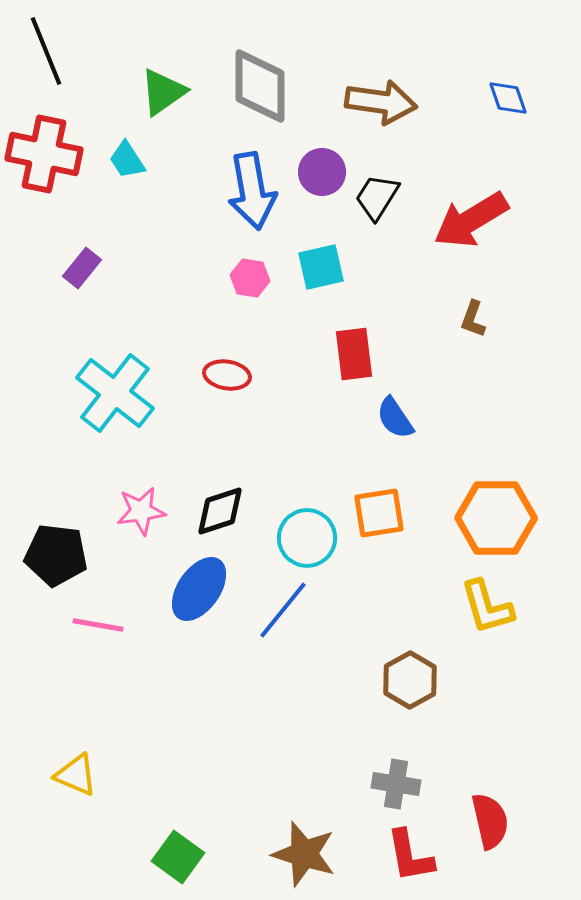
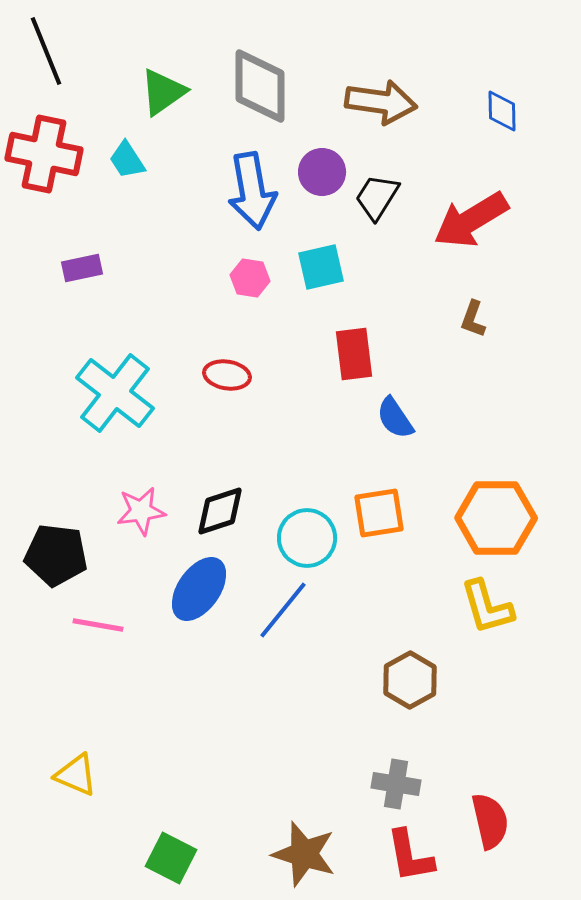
blue diamond: moved 6 px left, 13 px down; rotated 18 degrees clockwise
purple rectangle: rotated 39 degrees clockwise
green square: moved 7 px left, 1 px down; rotated 9 degrees counterclockwise
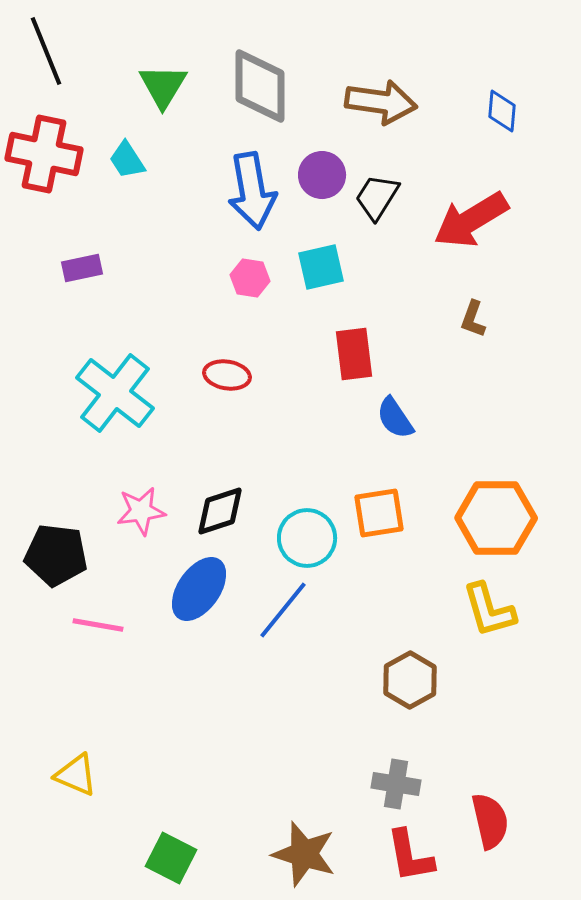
green triangle: moved 6 px up; rotated 24 degrees counterclockwise
blue diamond: rotated 6 degrees clockwise
purple circle: moved 3 px down
yellow L-shape: moved 2 px right, 3 px down
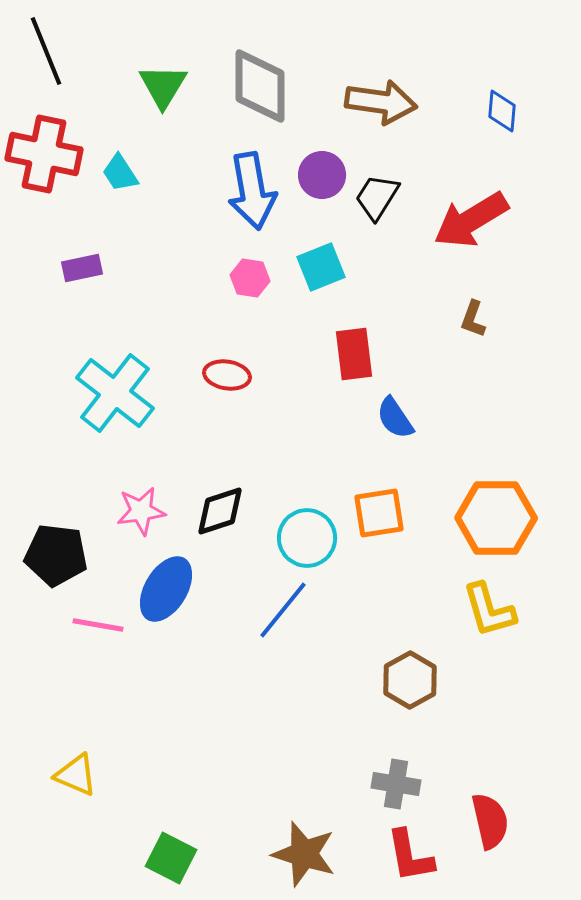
cyan trapezoid: moved 7 px left, 13 px down
cyan square: rotated 9 degrees counterclockwise
blue ellipse: moved 33 px left; rotated 4 degrees counterclockwise
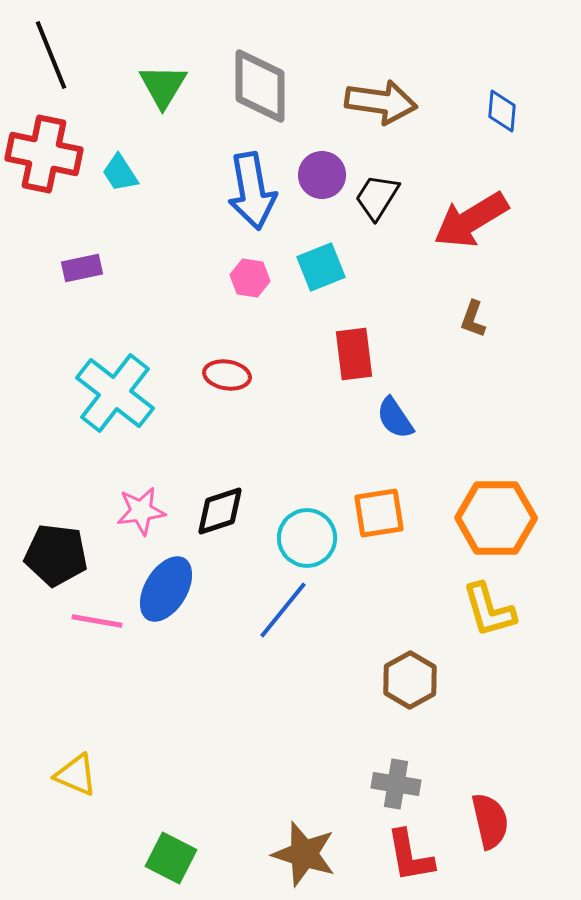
black line: moved 5 px right, 4 px down
pink line: moved 1 px left, 4 px up
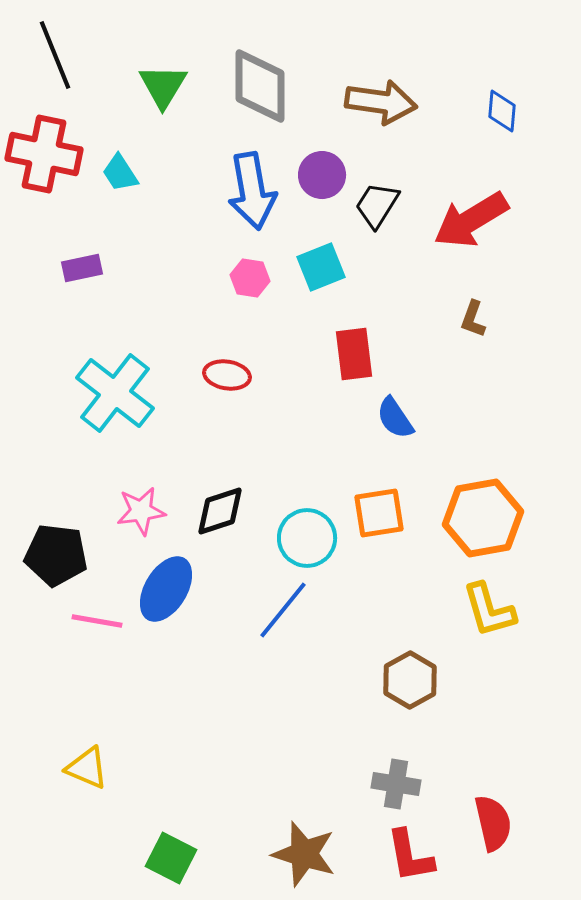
black line: moved 4 px right
black trapezoid: moved 8 px down
orange hexagon: moved 13 px left; rotated 10 degrees counterclockwise
yellow triangle: moved 11 px right, 7 px up
red semicircle: moved 3 px right, 2 px down
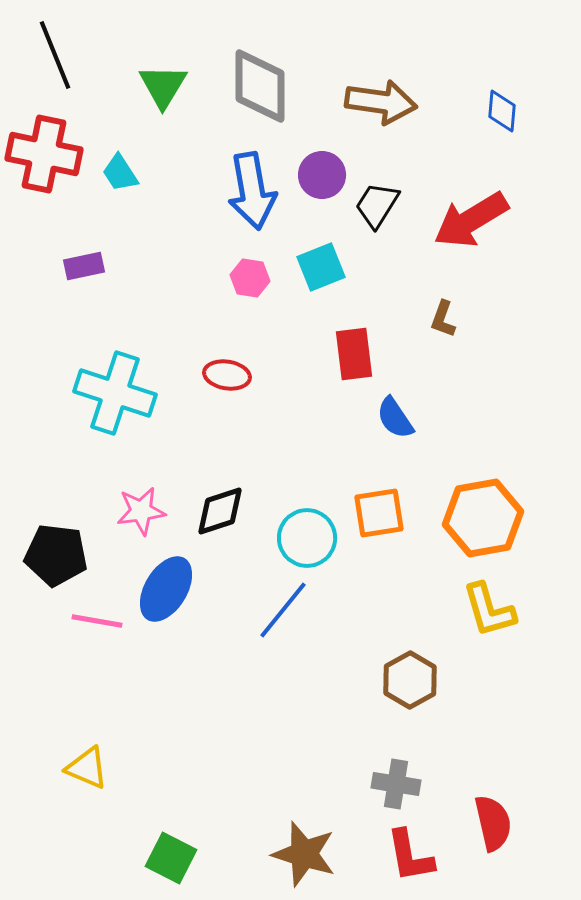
purple rectangle: moved 2 px right, 2 px up
brown L-shape: moved 30 px left
cyan cross: rotated 20 degrees counterclockwise
